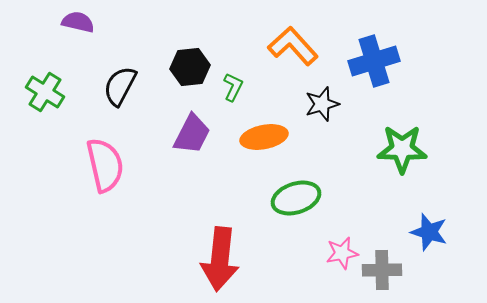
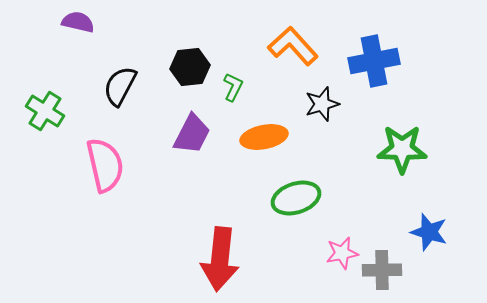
blue cross: rotated 6 degrees clockwise
green cross: moved 19 px down
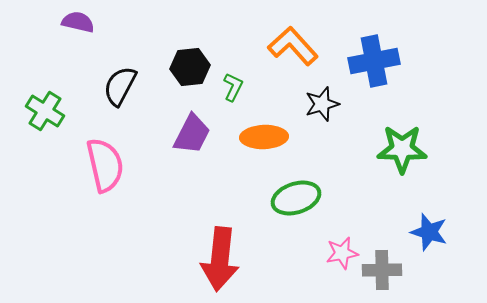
orange ellipse: rotated 9 degrees clockwise
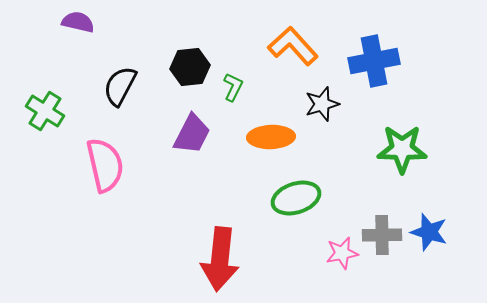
orange ellipse: moved 7 px right
gray cross: moved 35 px up
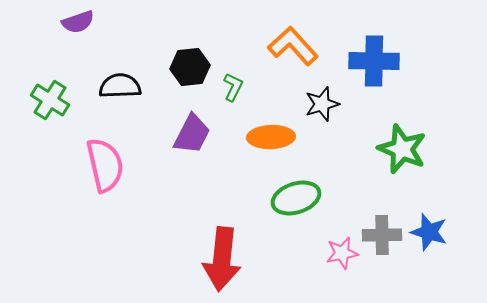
purple semicircle: rotated 148 degrees clockwise
blue cross: rotated 12 degrees clockwise
black semicircle: rotated 60 degrees clockwise
green cross: moved 5 px right, 11 px up
green star: rotated 21 degrees clockwise
red arrow: moved 2 px right
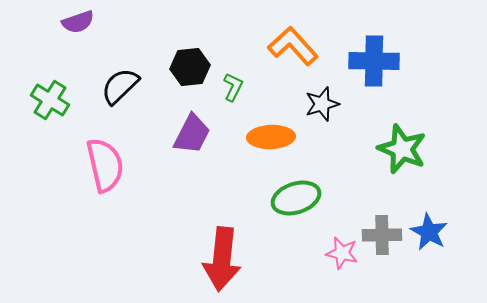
black semicircle: rotated 42 degrees counterclockwise
blue star: rotated 12 degrees clockwise
pink star: rotated 24 degrees clockwise
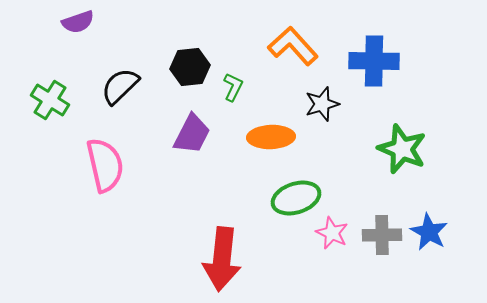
pink star: moved 10 px left, 20 px up; rotated 12 degrees clockwise
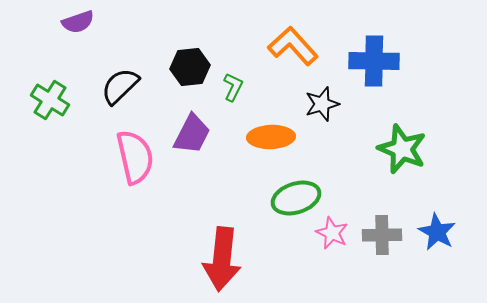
pink semicircle: moved 30 px right, 8 px up
blue star: moved 8 px right
